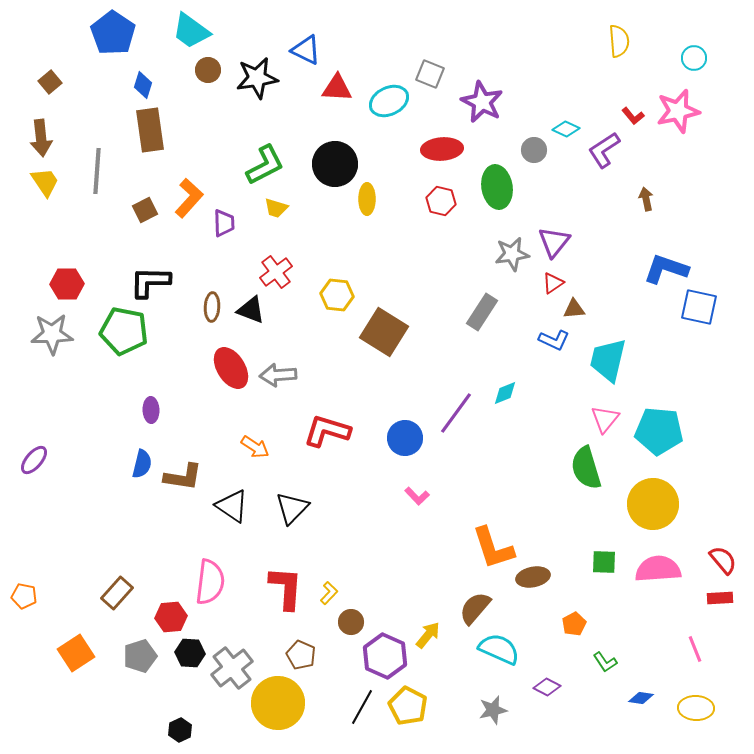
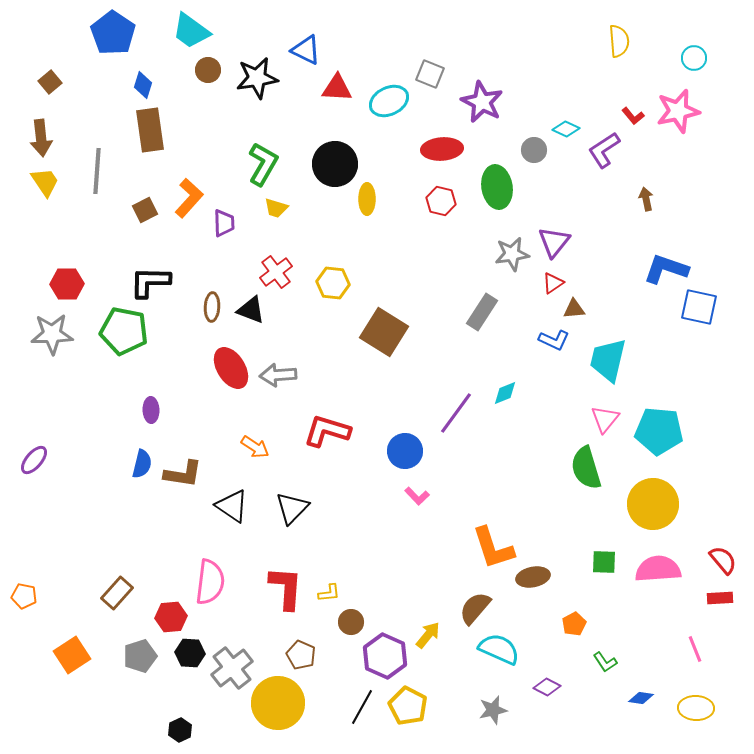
green L-shape at (265, 165): moved 2 px left, 1 px up; rotated 33 degrees counterclockwise
yellow hexagon at (337, 295): moved 4 px left, 12 px up
blue circle at (405, 438): moved 13 px down
brown L-shape at (183, 477): moved 3 px up
yellow L-shape at (329, 593): rotated 40 degrees clockwise
orange square at (76, 653): moved 4 px left, 2 px down
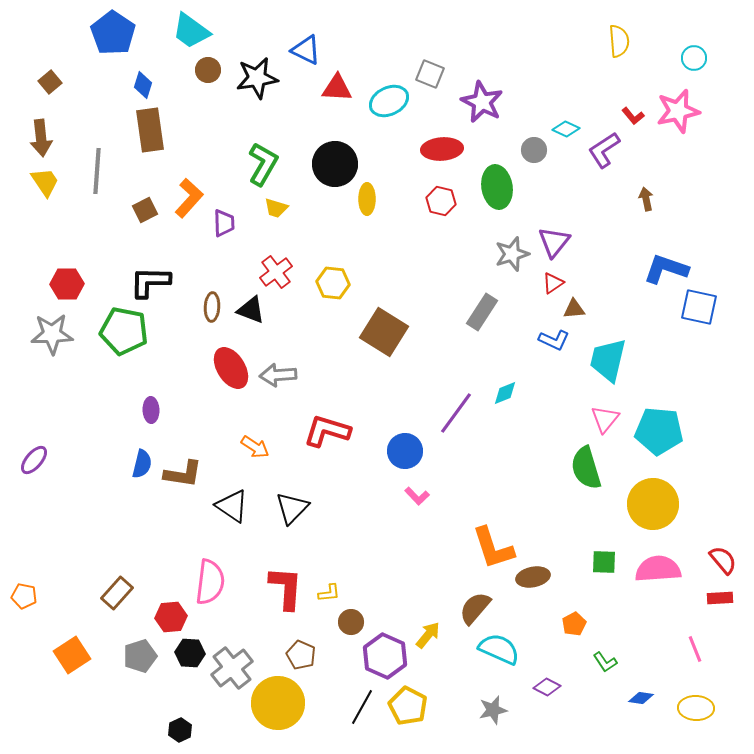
gray star at (512, 254): rotated 8 degrees counterclockwise
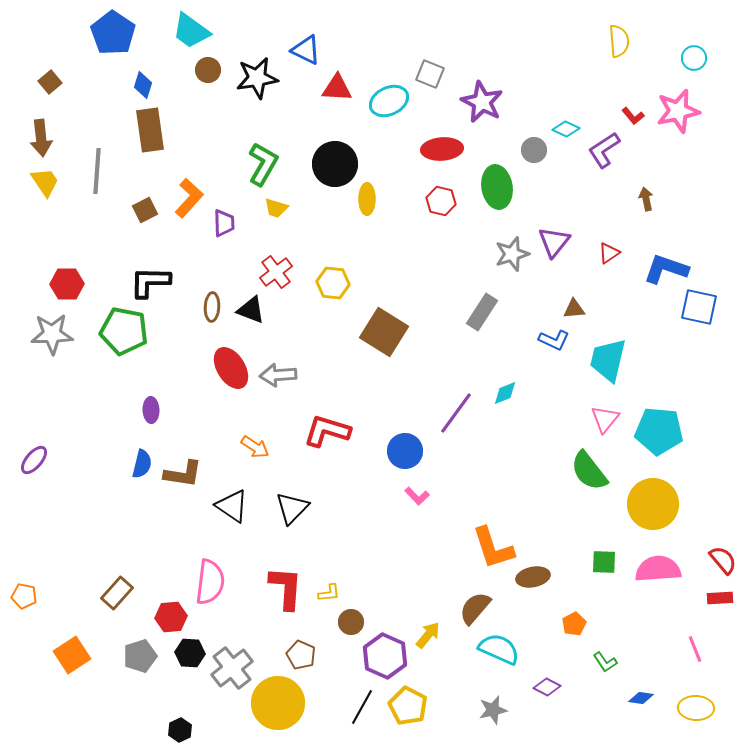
red triangle at (553, 283): moved 56 px right, 30 px up
green semicircle at (586, 468): moved 3 px right, 3 px down; rotated 21 degrees counterclockwise
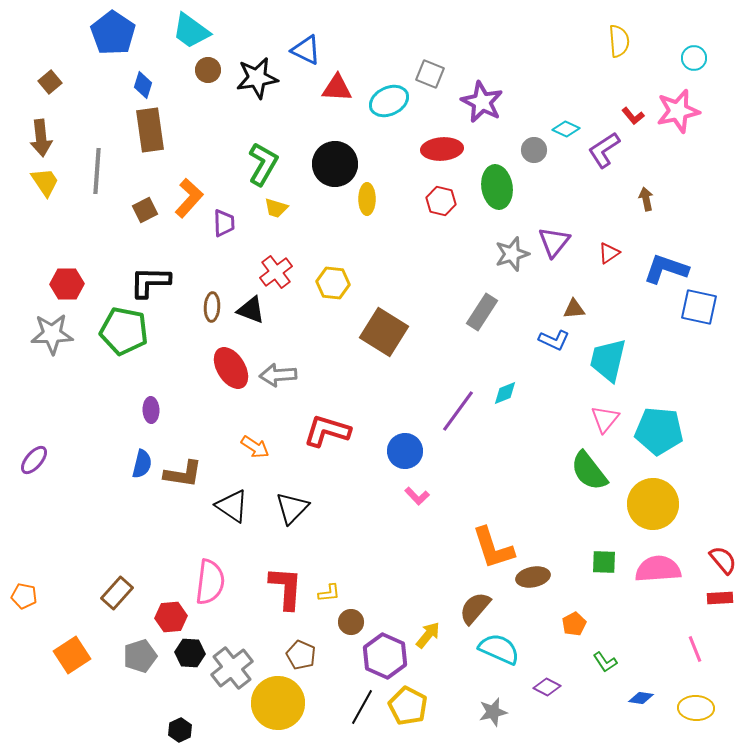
purple line at (456, 413): moved 2 px right, 2 px up
gray star at (493, 710): moved 2 px down
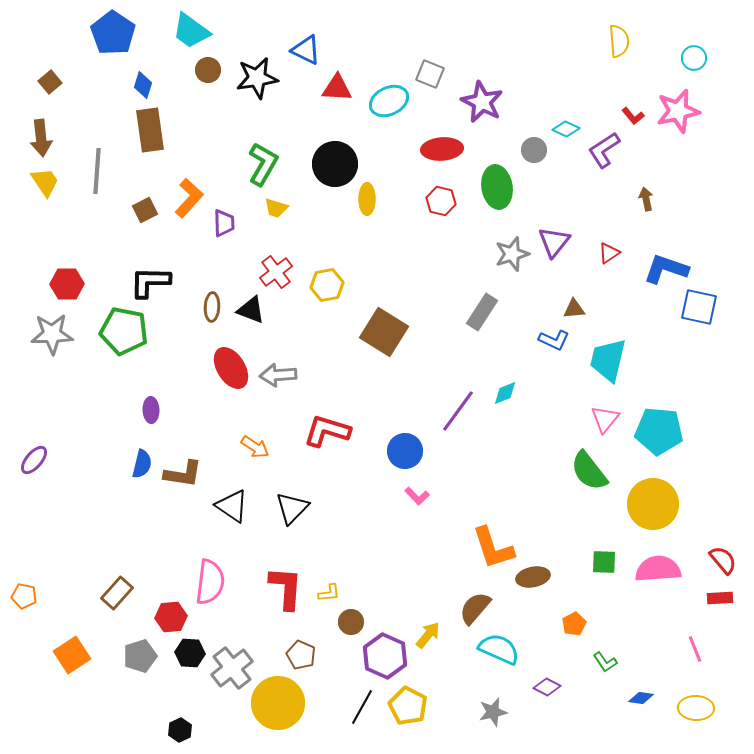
yellow hexagon at (333, 283): moved 6 px left, 2 px down; rotated 16 degrees counterclockwise
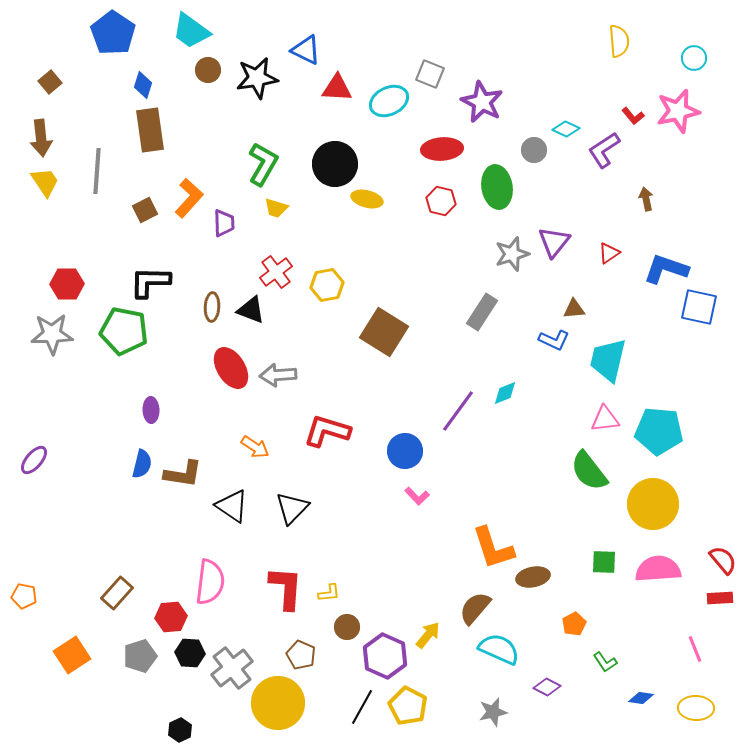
yellow ellipse at (367, 199): rotated 76 degrees counterclockwise
pink triangle at (605, 419): rotated 44 degrees clockwise
brown circle at (351, 622): moved 4 px left, 5 px down
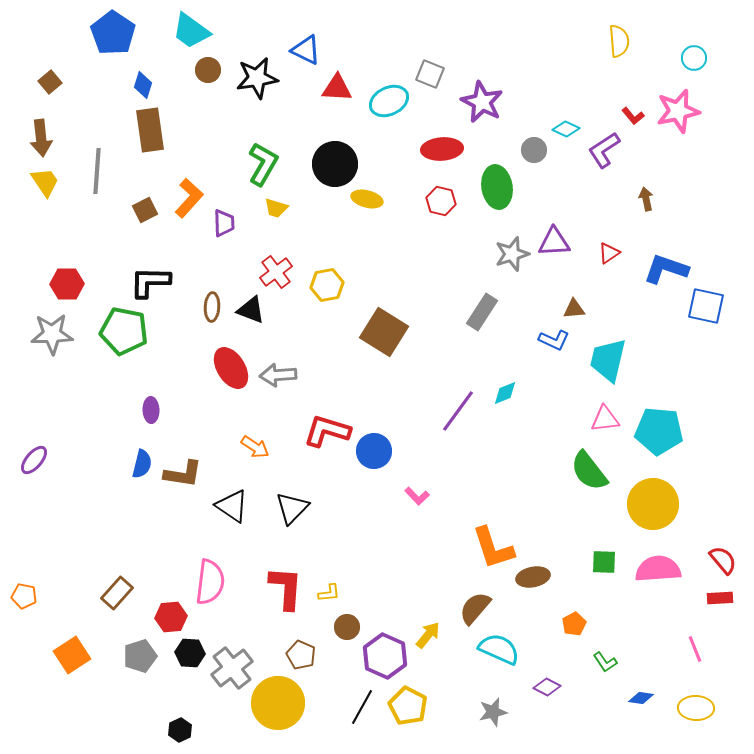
purple triangle at (554, 242): rotated 48 degrees clockwise
blue square at (699, 307): moved 7 px right, 1 px up
blue circle at (405, 451): moved 31 px left
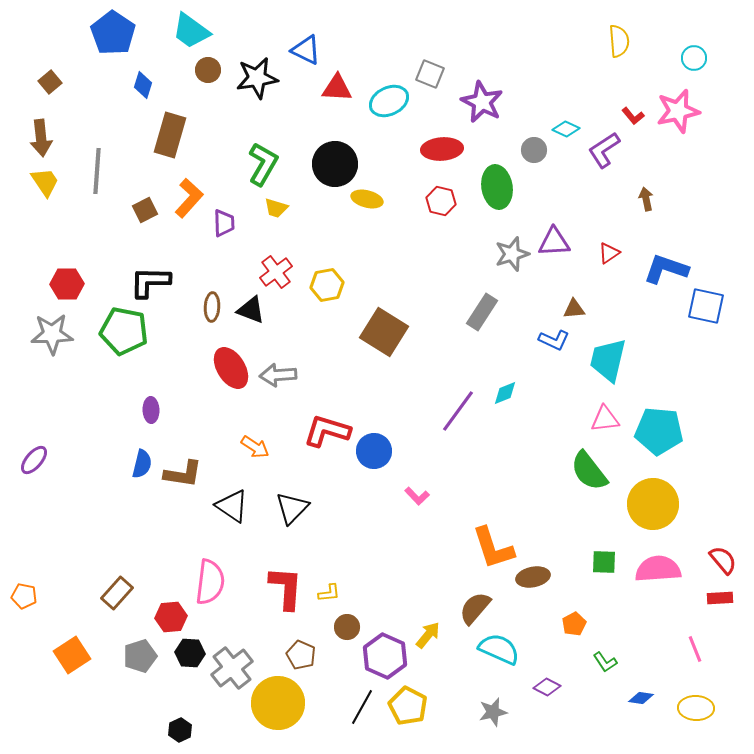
brown rectangle at (150, 130): moved 20 px right, 5 px down; rotated 24 degrees clockwise
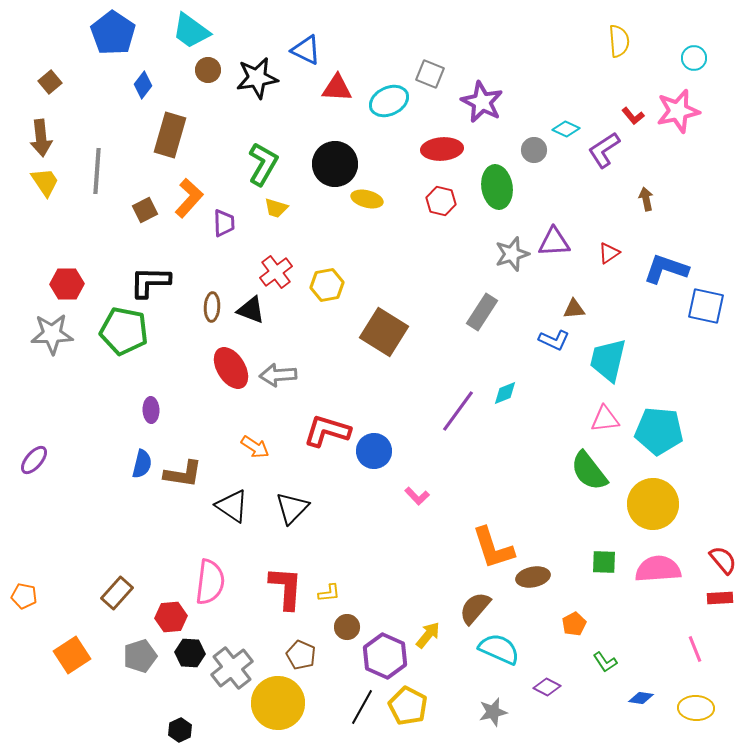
blue diamond at (143, 85): rotated 20 degrees clockwise
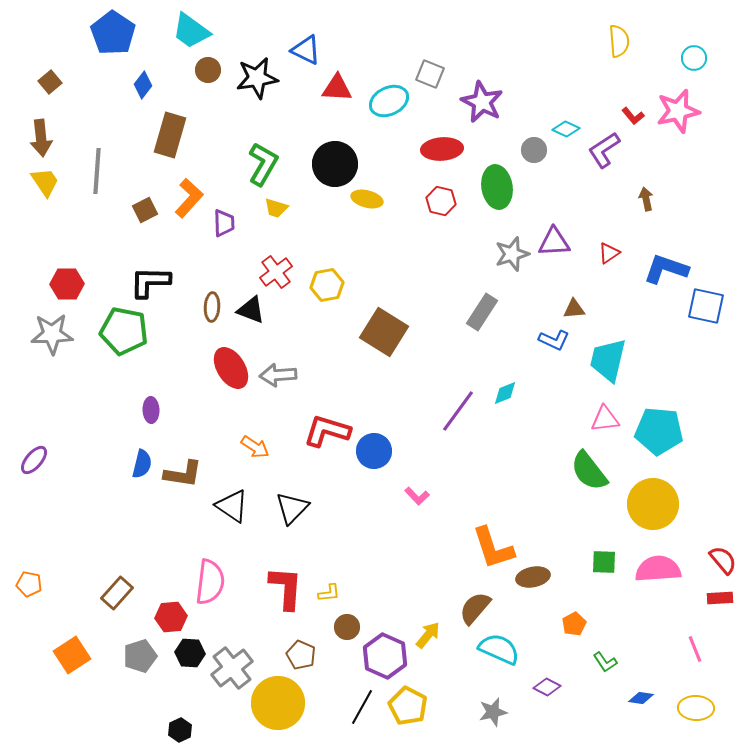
orange pentagon at (24, 596): moved 5 px right, 12 px up
